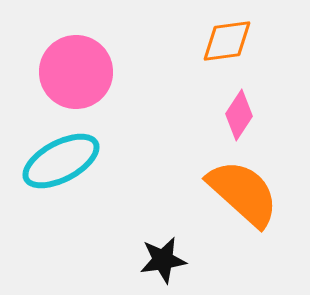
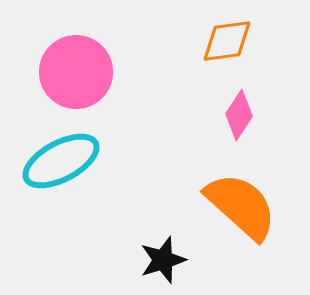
orange semicircle: moved 2 px left, 13 px down
black star: rotated 9 degrees counterclockwise
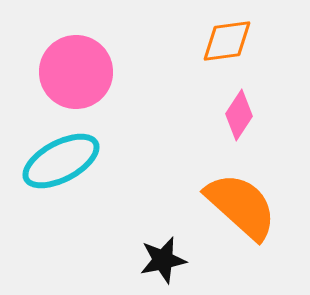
black star: rotated 6 degrees clockwise
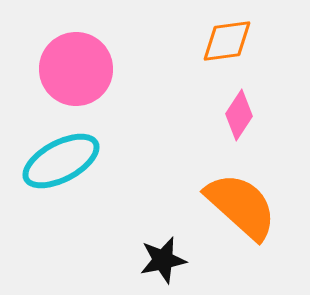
pink circle: moved 3 px up
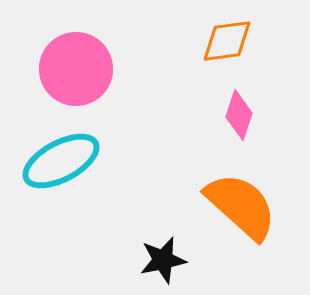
pink diamond: rotated 15 degrees counterclockwise
